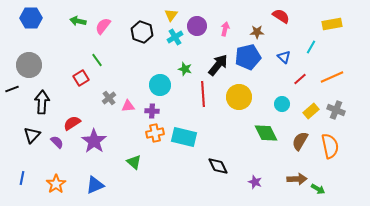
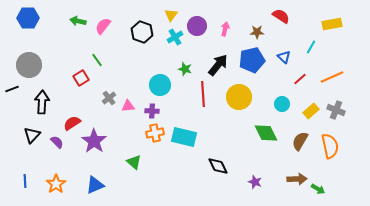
blue hexagon at (31, 18): moved 3 px left
blue pentagon at (248, 57): moved 4 px right, 3 px down
blue line at (22, 178): moved 3 px right, 3 px down; rotated 16 degrees counterclockwise
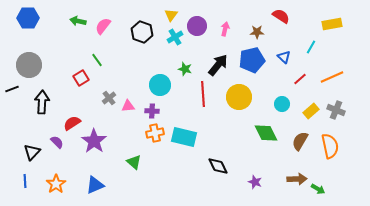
black triangle at (32, 135): moved 17 px down
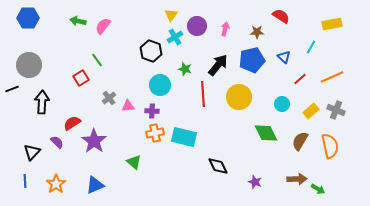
black hexagon at (142, 32): moved 9 px right, 19 px down
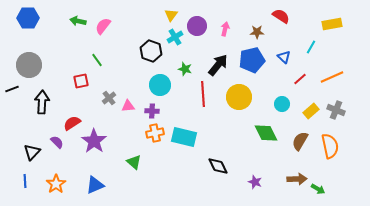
red square at (81, 78): moved 3 px down; rotated 21 degrees clockwise
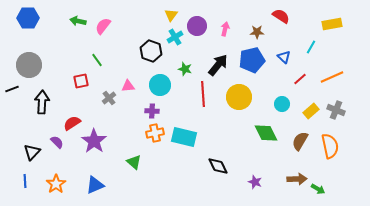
pink triangle at (128, 106): moved 20 px up
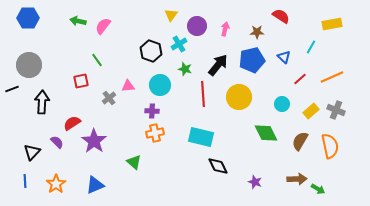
cyan cross at (175, 37): moved 4 px right, 7 px down
cyan rectangle at (184, 137): moved 17 px right
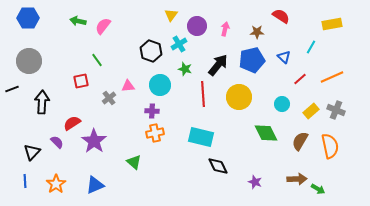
gray circle at (29, 65): moved 4 px up
